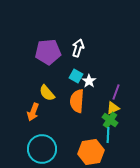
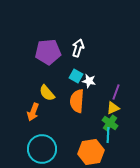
white star: rotated 24 degrees counterclockwise
green cross: moved 3 px down
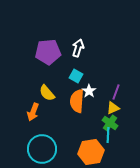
white star: moved 10 px down; rotated 24 degrees clockwise
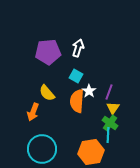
purple line: moved 7 px left
yellow triangle: rotated 32 degrees counterclockwise
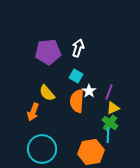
yellow triangle: rotated 32 degrees clockwise
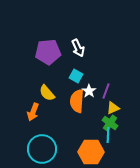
white arrow: rotated 138 degrees clockwise
purple line: moved 3 px left, 1 px up
orange hexagon: rotated 10 degrees clockwise
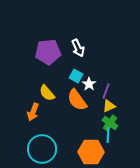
white star: moved 7 px up
orange semicircle: moved 1 px up; rotated 40 degrees counterclockwise
yellow triangle: moved 4 px left, 2 px up
